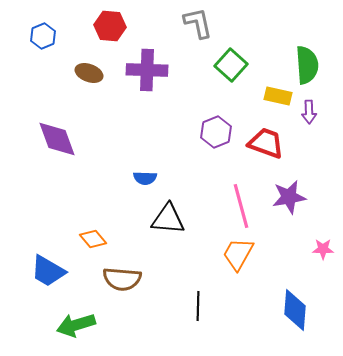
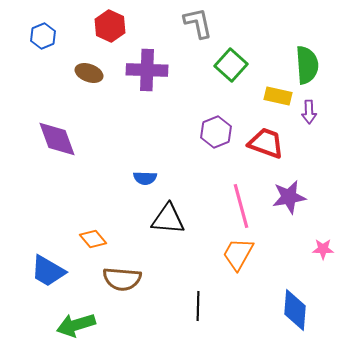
red hexagon: rotated 20 degrees clockwise
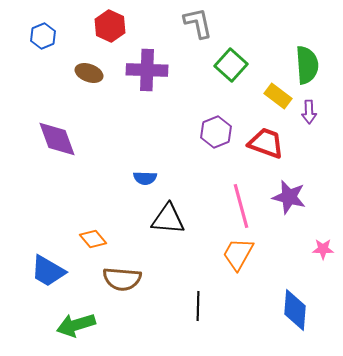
yellow rectangle: rotated 24 degrees clockwise
purple star: rotated 24 degrees clockwise
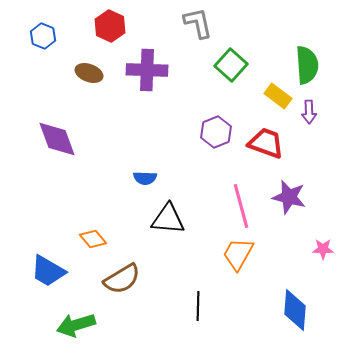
blue hexagon: rotated 15 degrees counterclockwise
brown semicircle: rotated 36 degrees counterclockwise
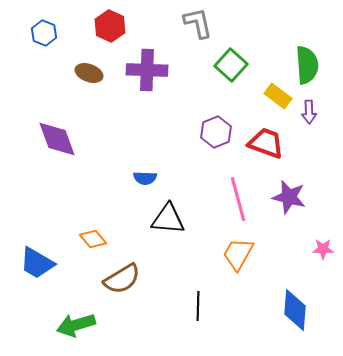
blue hexagon: moved 1 px right, 3 px up
pink line: moved 3 px left, 7 px up
blue trapezoid: moved 11 px left, 8 px up
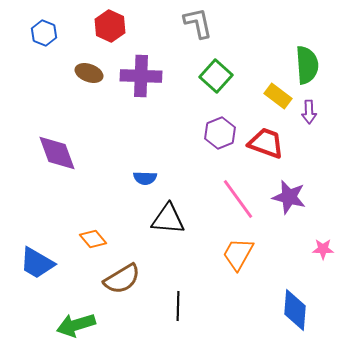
green square: moved 15 px left, 11 px down
purple cross: moved 6 px left, 6 px down
purple hexagon: moved 4 px right, 1 px down
purple diamond: moved 14 px down
pink line: rotated 21 degrees counterclockwise
black line: moved 20 px left
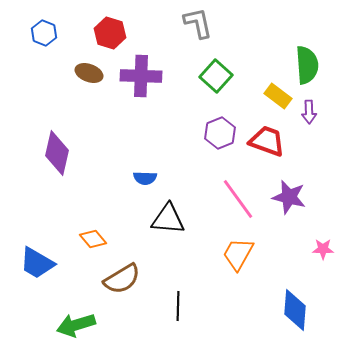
red hexagon: moved 7 px down; rotated 8 degrees counterclockwise
red trapezoid: moved 1 px right, 2 px up
purple diamond: rotated 33 degrees clockwise
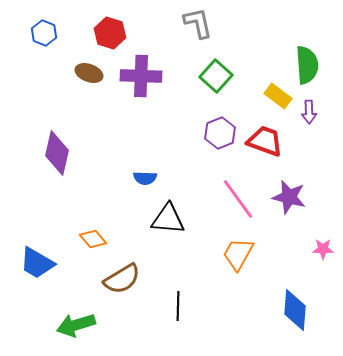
red trapezoid: moved 2 px left
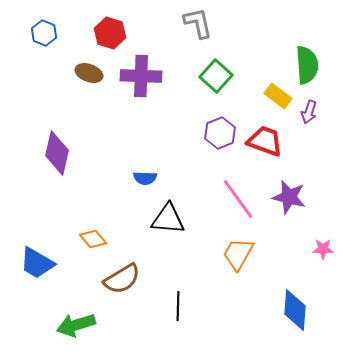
purple arrow: rotated 20 degrees clockwise
